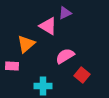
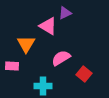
orange triangle: rotated 18 degrees counterclockwise
pink semicircle: moved 4 px left, 2 px down
red square: moved 2 px right, 1 px up
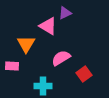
red square: rotated 14 degrees clockwise
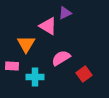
cyan cross: moved 8 px left, 9 px up
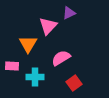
purple triangle: moved 4 px right
pink triangle: rotated 42 degrees clockwise
orange triangle: moved 2 px right
red square: moved 10 px left, 9 px down
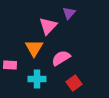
purple triangle: rotated 24 degrees counterclockwise
orange triangle: moved 6 px right, 4 px down
pink rectangle: moved 2 px left, 1 px up
cyan cross: moved 2 px right, 2 px down
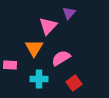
cyan cross: moved 2 px right
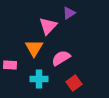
purple triangle: rotated 16 degrees clockwise
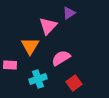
orange triangle: moved 4 px left, 2 px up
cyan cross: moved 1 px left; rotated 18 degrees counterclockwise
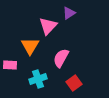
pink semicircle: rotated 30 degrees counterclockwise
